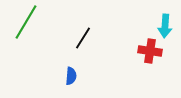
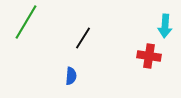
red cross: moved 1 px left, 5 px down
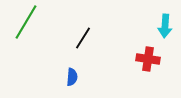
red cross: moved 1 px left, 3 px down
blue semicircle: moved 1 px right, 1 px down
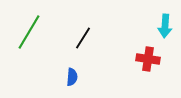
green line: moved 3 px right, 10 px down
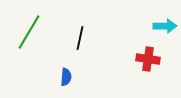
cyan arrow: rotated 95 degrees counterclockwise
black line: moved 3 px left; rotated 20 degrees counterclockwise
blue semicircle: moved 6 px left
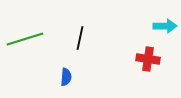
green line: moved 4 px left, 7 px down; rotated 42 degrees clockwise
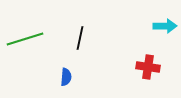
red cross: moved 8 px down
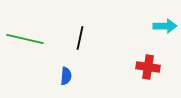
green line: rotated 30 degrees clockwise
blue semicircle: moved 1 px up
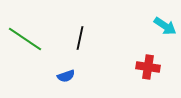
cyan arrow: rotated 35 degrees clockwise
green line: rotated 21 degrees clockwise
blue semicircle: rotated 66 degrees clockwise
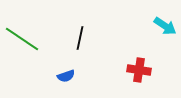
green line: moved 3 px left
red cross: moved 9 px left, 3 px down
